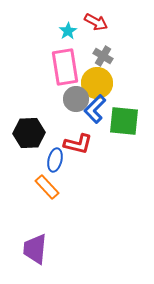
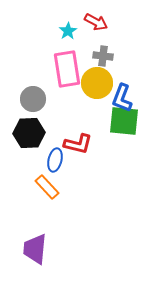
gray cross: rotated 24 degrees counterclockwise
pink rectangle: moved 2 px right, 2 px down
gray circle: moved 43 px left
blue L-shape: moved 27 px right, 11 px up; rotated 24 degrees counterclockwise
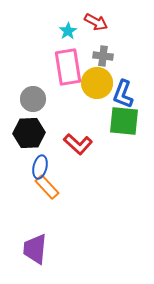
pink rectangle: moved 1 px right, 2 px up
blue L-shape: moved 1 px right, 4 px up
red L-shape: rotated 28 degrees clockwise
blue ellipse: moved 15 px left, 7 px down
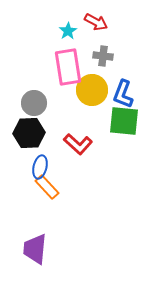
yellow circle: moved 5 px left, 7 px down
gray circle: moved 1 px right, 4 px down
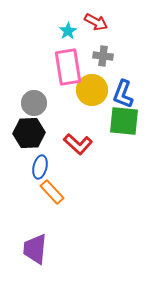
orange rectangle: moved 5 px right, 5 px down
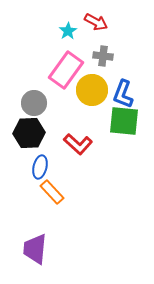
pink rectangle: moved 2 px left, 3 px down; rotated 45 degrees clockwise
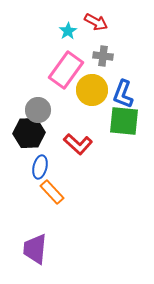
gray circle: moved 4 px right, 7 px down
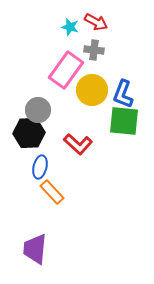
cyan star: moved 2 px right, 4 px up; rotated 24 degrees counterclockwise
gray cross: moved 9 px left, 6 px up
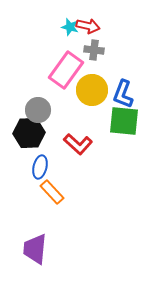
red arrow: moved 8 px left, 4 px down; rotated 15 degrees counterclockwise
